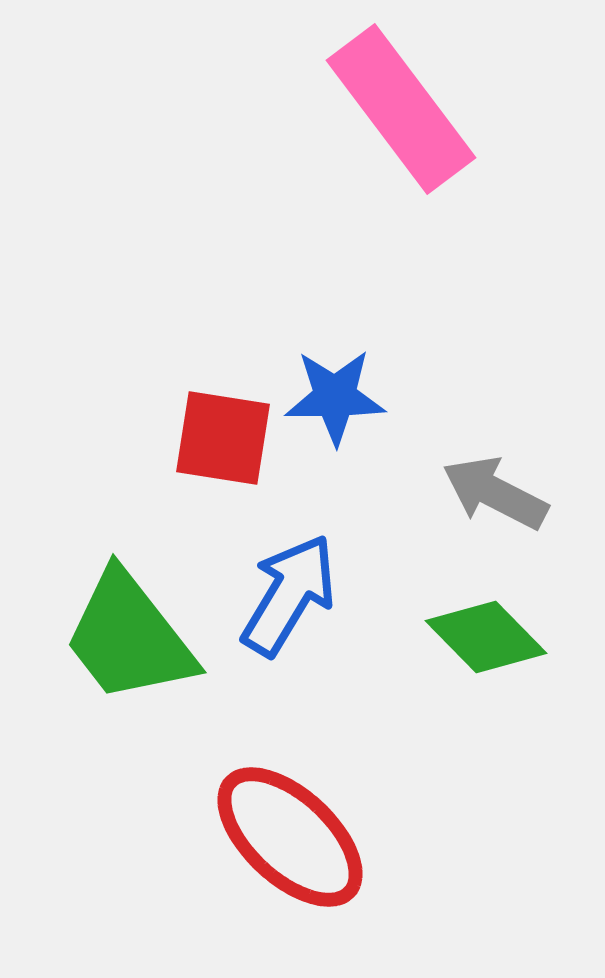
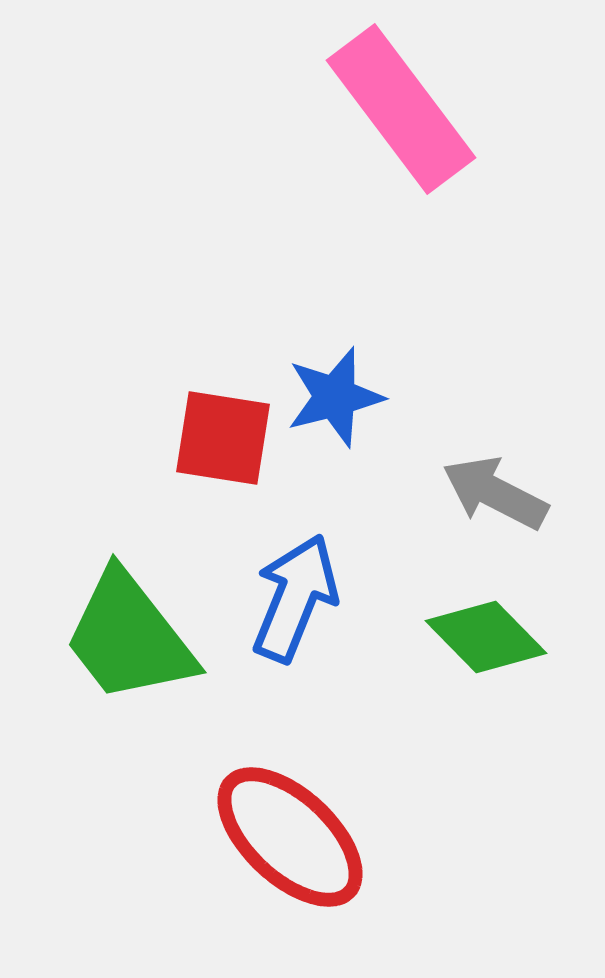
blue star: rotated 14 degrees counterclockwise
blue arrow: moved 6 px right, 3 px down; rotated 9 degrees counterclockwise
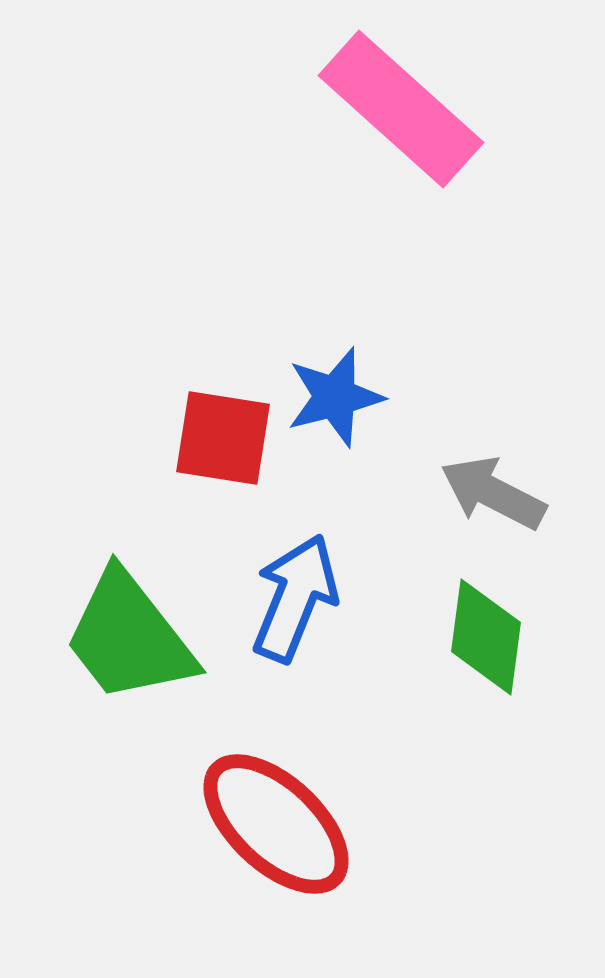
pink rectangle: rotated 11 degrees counterclockwise
gray arrow: moved 2 px left
green diamond: rotated 52 degrees clockwise
red ellipse: moved 14 px left, 13 px up
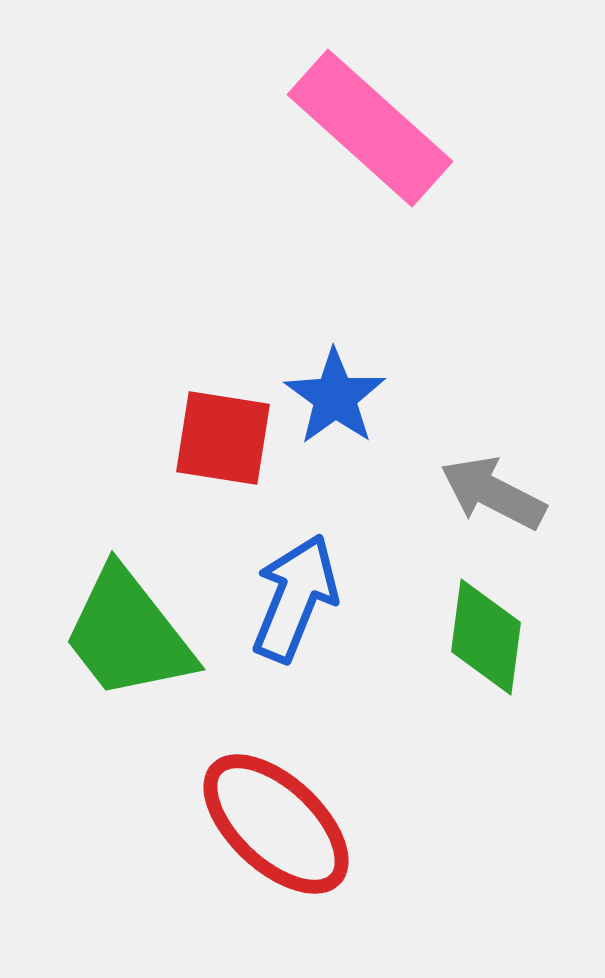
pink rectangle: moved 31 px left, 19 px down
blue star: rotated 22 degrees counterclockwise
green trapezoid: moved 1 px left, 3 px up
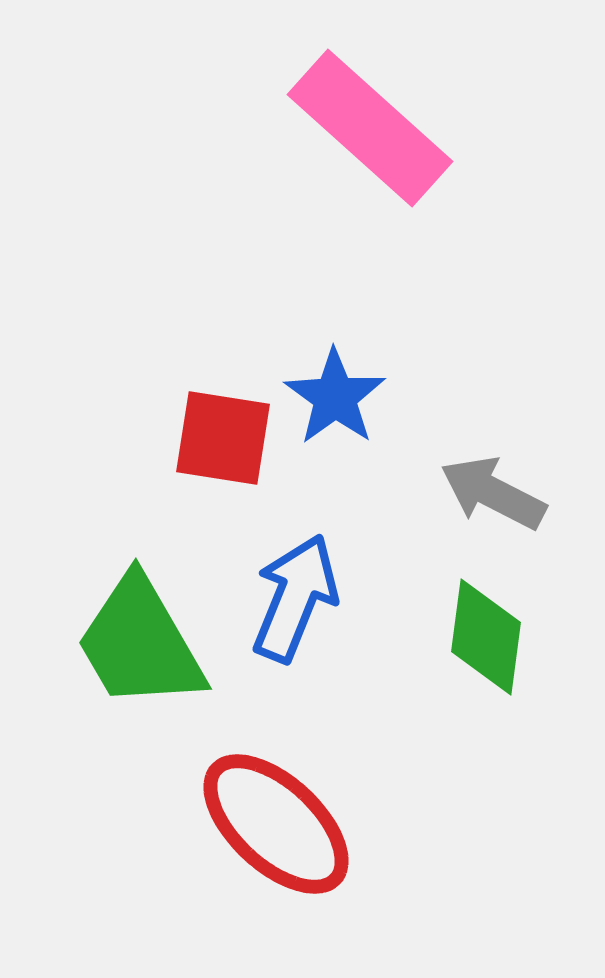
green trapezoid: moved 12 px right, 9 px down; rotated 8 degrees clockwise
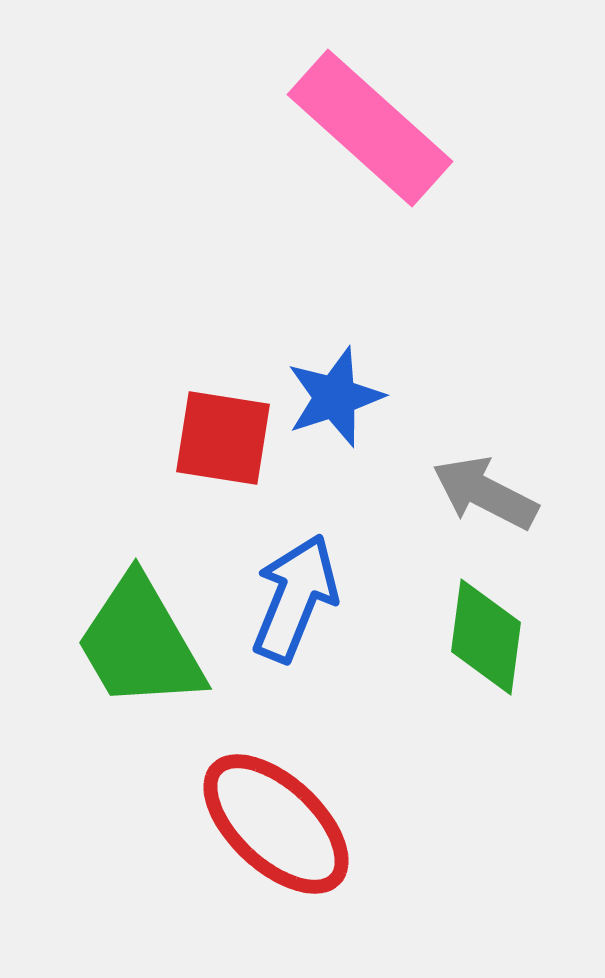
blue star: rotated 18 degrees clockwise
gray arrow: moved 8 px left
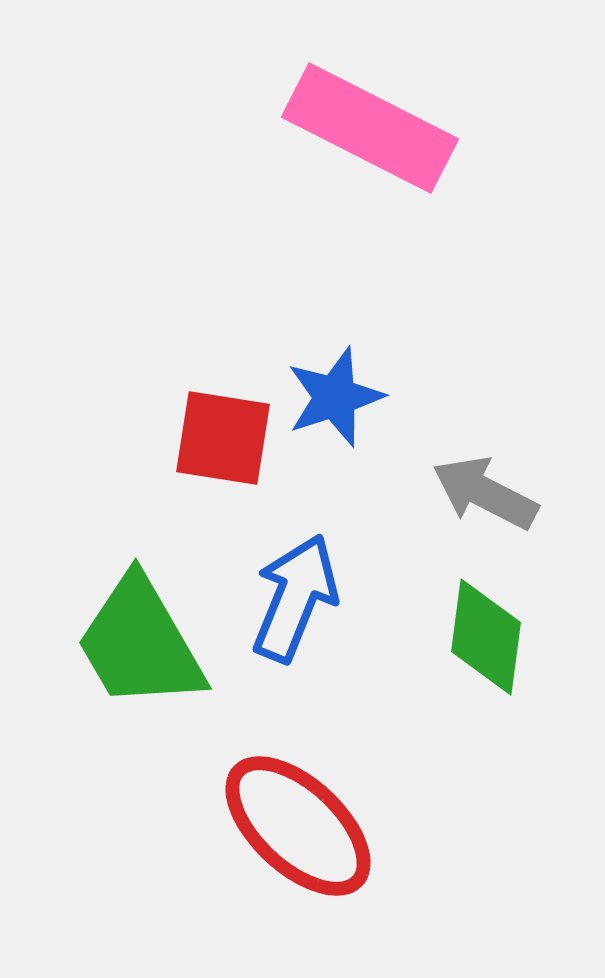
pink rectangle: rotated 15 degrees counterclockwise
red ellipse: moved 22 px right, 2 px down
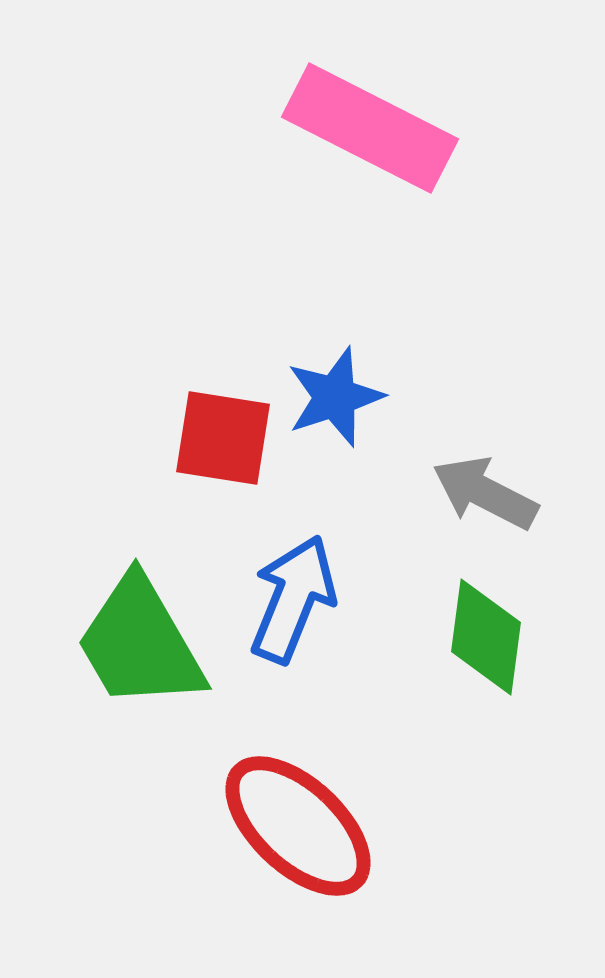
blue arrow: moved 2 px left, 1 px down
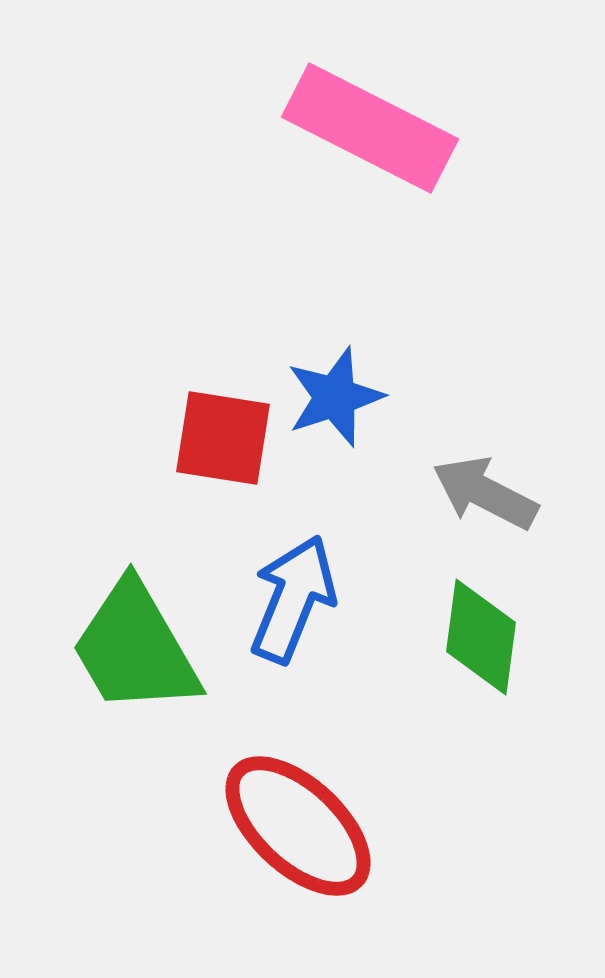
green diamond: moved 5 px left
green trapezoid: moved 5 px left, 5 px down
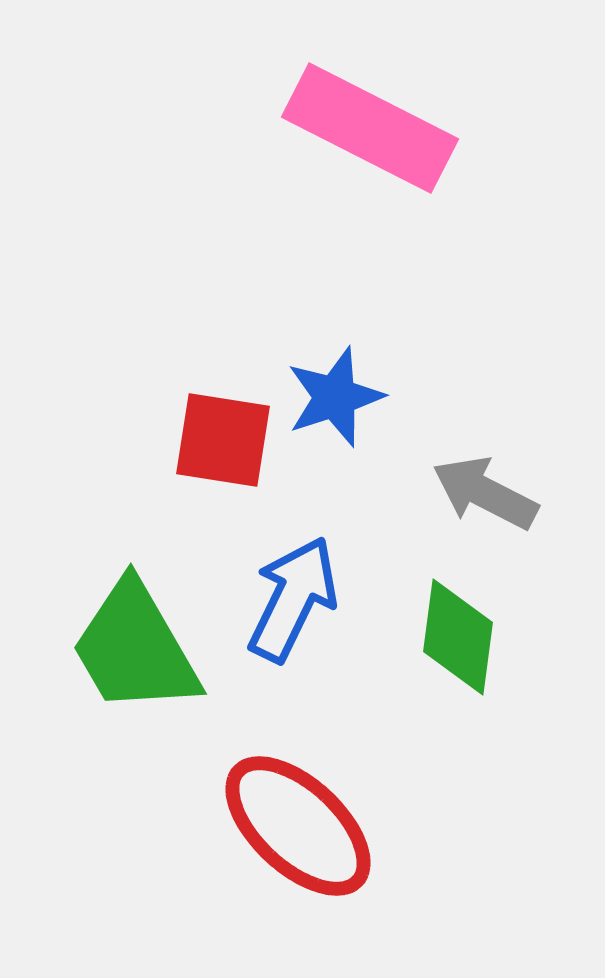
red square: moved 2 px down
blue arrow: rotated 4 degrees clockwise
green diamond: moved 23 px left
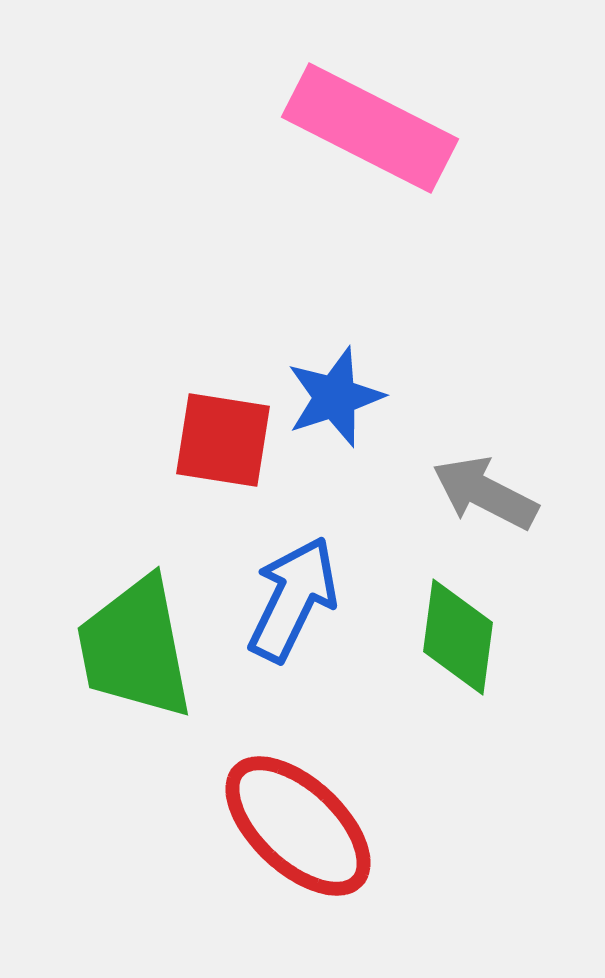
green trapezoid: rotated 19 degrees clockwise
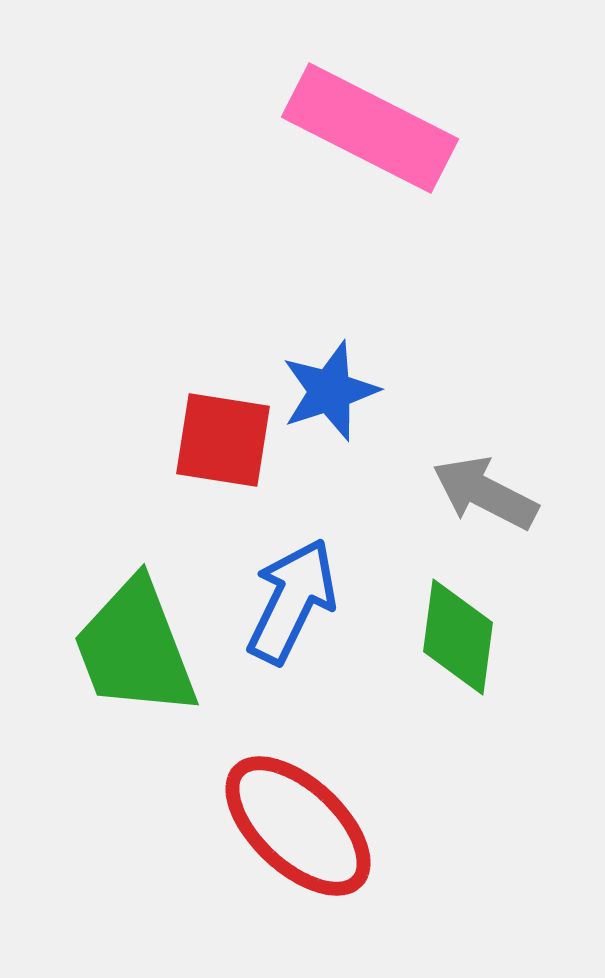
blue star: moved 5 px left, 6 px up
blue arrow: moved 1 px left, 2 px down
green trapezoid: rotated 10 degrees counterclockwise
